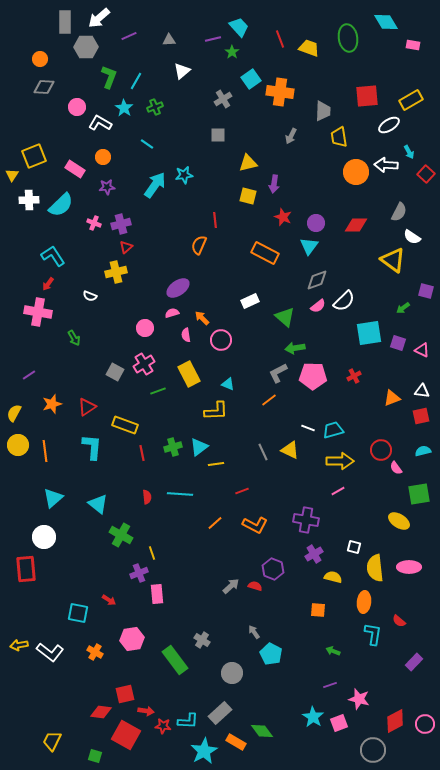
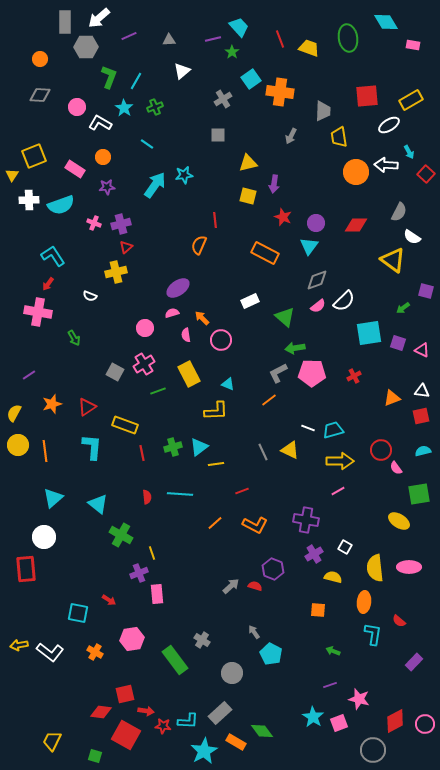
gray diamond at (44, 87): moved 4 px left, 8 px down
cyan semicircle at (61, 205): rotated 24 degrees clockwise
pink pentagon at (313, 376): moved 1 px left, 3 px up
white square at (354, 547): moved 9 px left; rotated 16 degrees clockwise
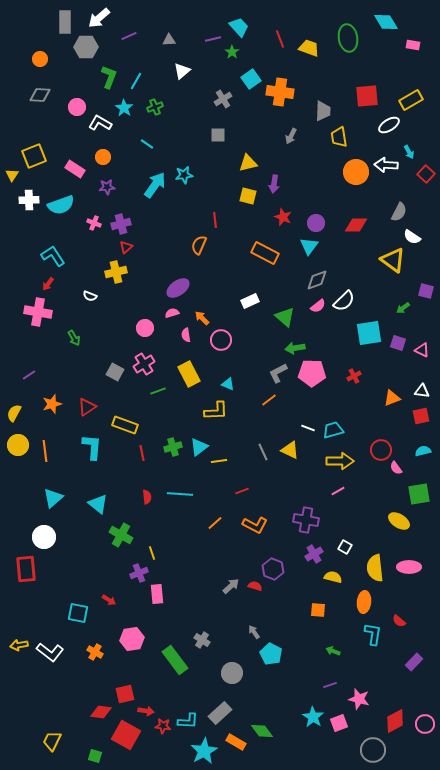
yellow line at (216, 464): moved 3 px right, 3 px up
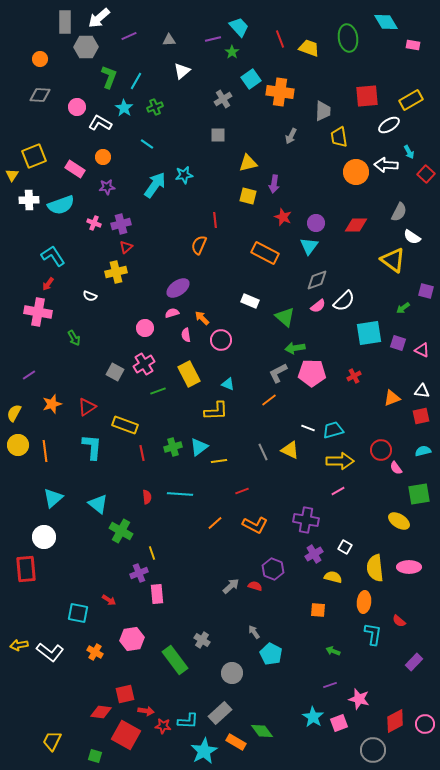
white rectangle at (250, 301): rotated 48 degrees clockwise
green cross at (121, 535): moved 4 px up
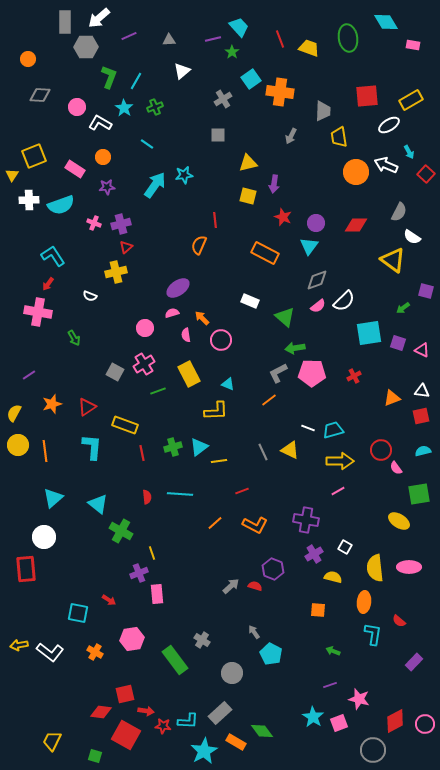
orange circle at (40, 59): moved 12 px left
white arrow at (386, 165): rotated 20 degrees clockwise
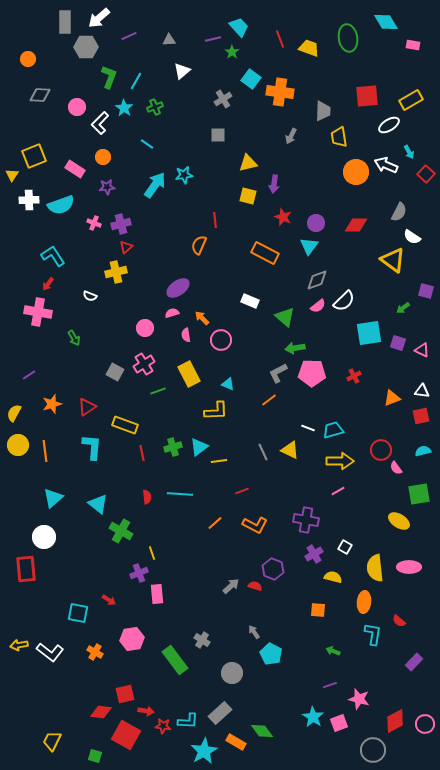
cyan square at (251, 79): rotated 18 degrees counterclockwise
white L-shape at (100, 123): rotated 75 degrees counterclockwise
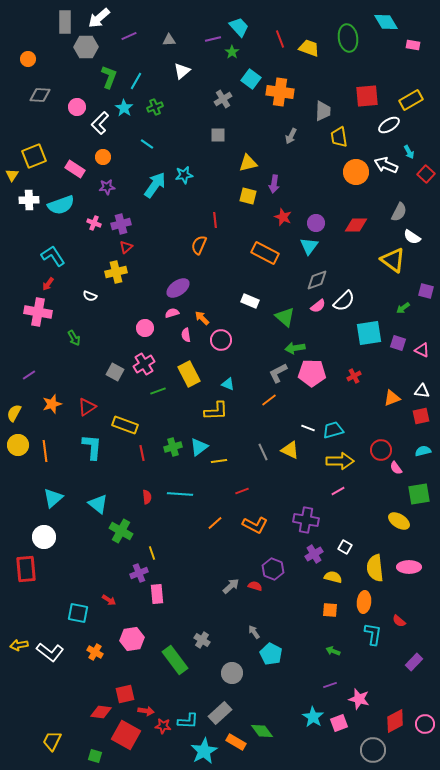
orange square at (318, 610): moved 12 px right
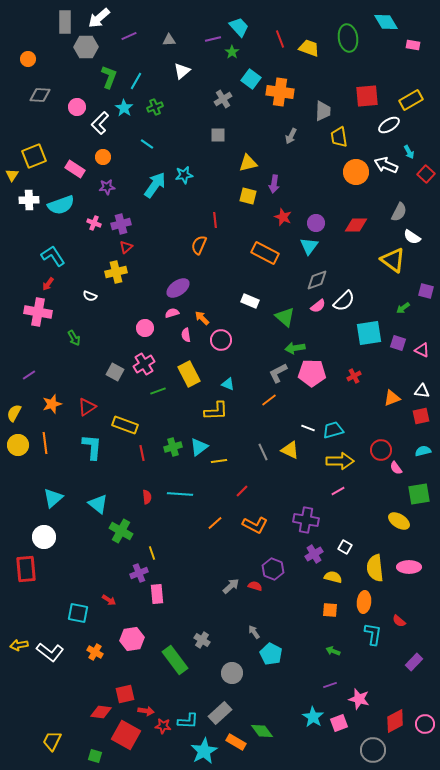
orange line at (45, 451): moved 8 px up
red line at (242, 491): rotated 24 degrees counterclockwise
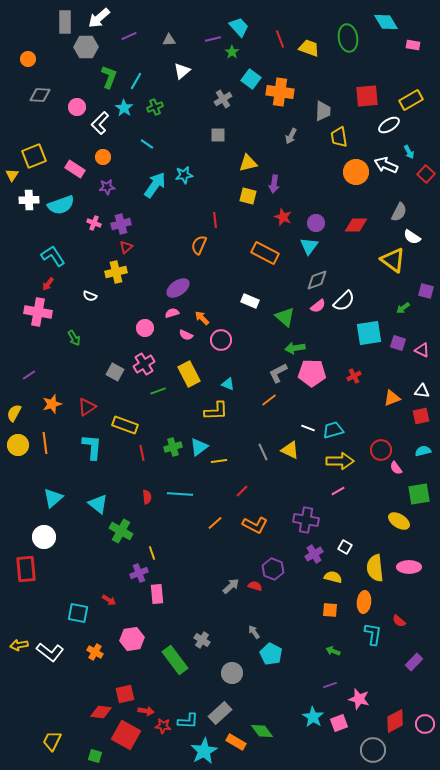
pink semicircle at (186, 335): rotated 56 degrees counterclockwise
